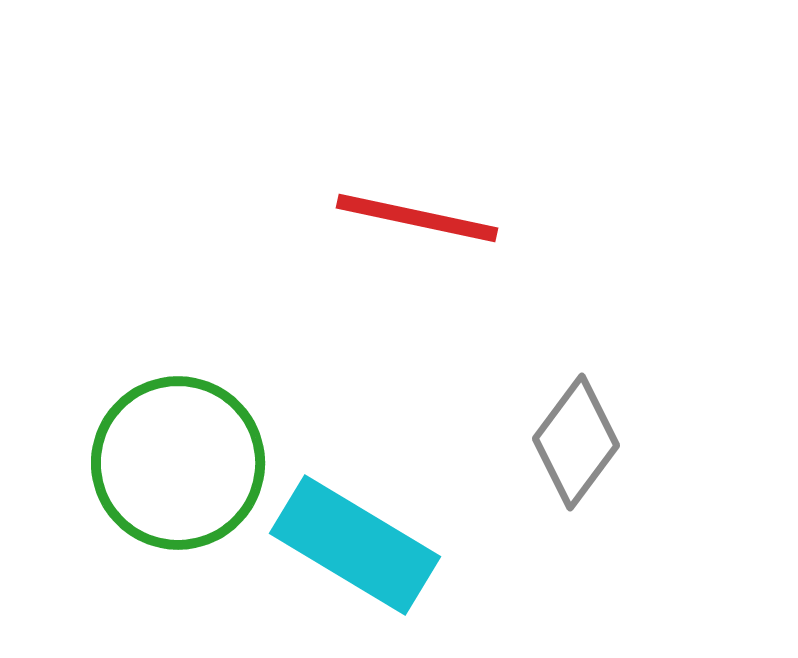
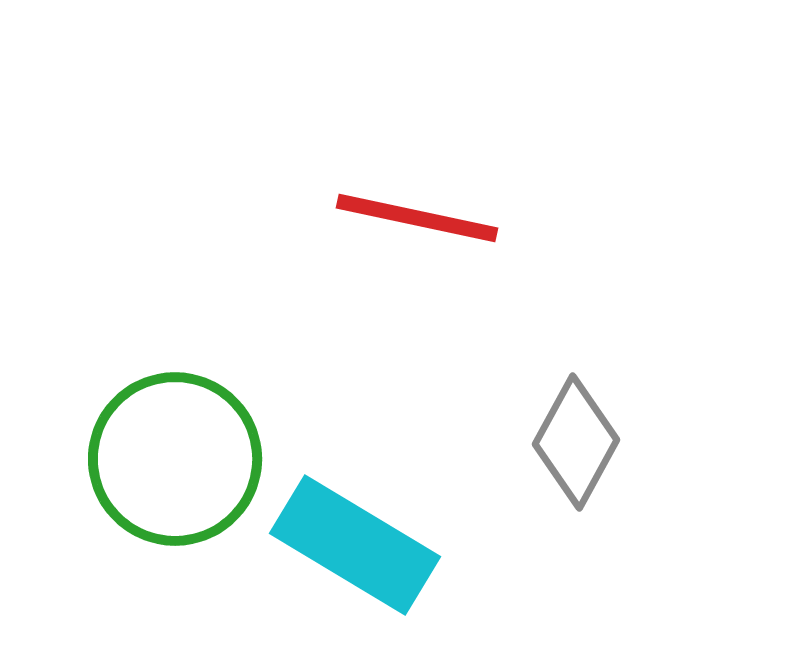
gray diamond: rotated 8 degrees counterclockwise
green circle: moved 3 px left, 4 px up
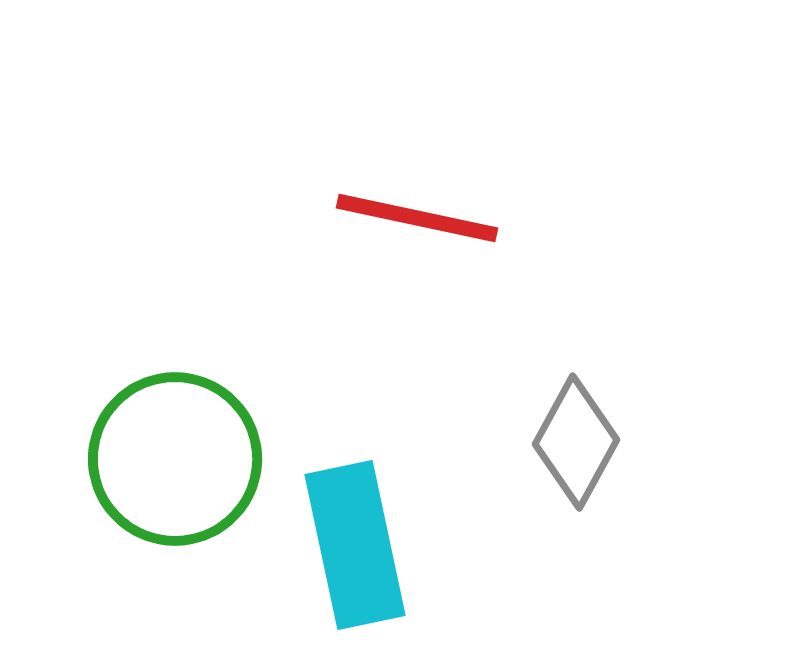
cyan rectangle: rotated 47 degrees clockwise
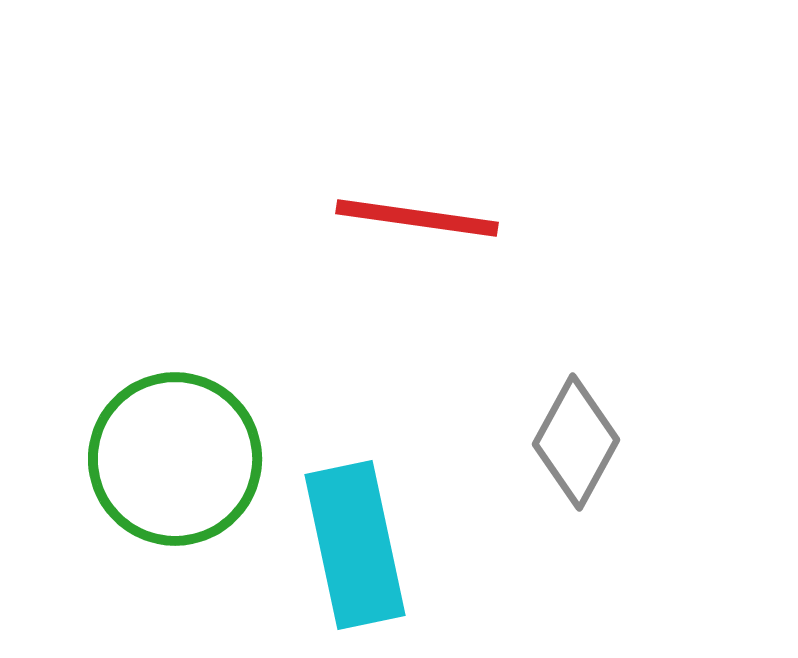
red line: rotated 4 degrees counterclockwise
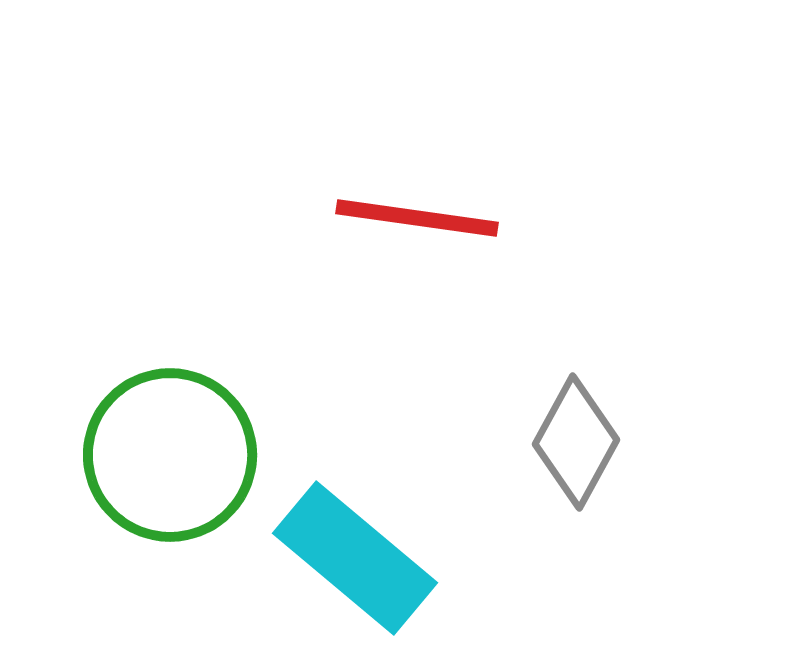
green circle: moved 5 px left, 4 px up
cyan rectangle: moved 13 px down; rotated 38 degrees counterclockwise
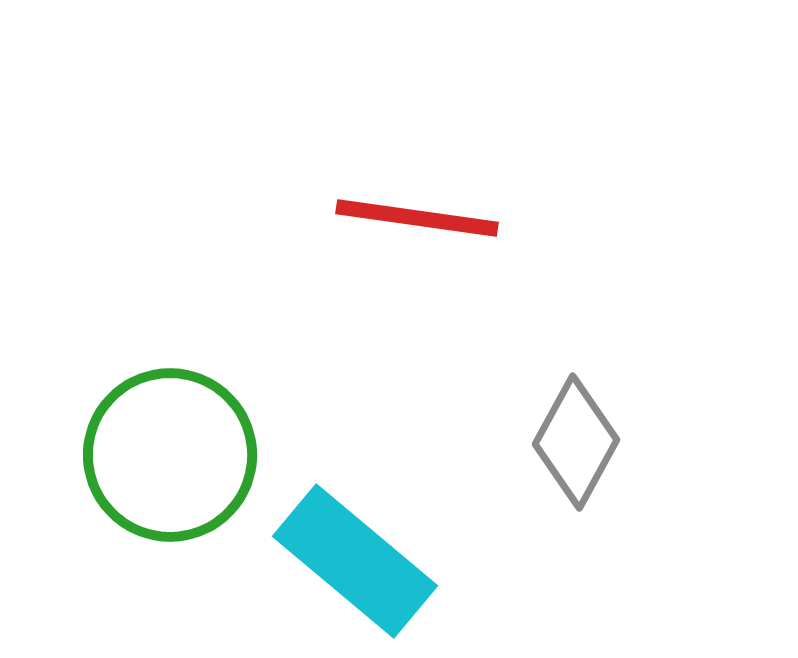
cyan rectangle: moved 3 px down
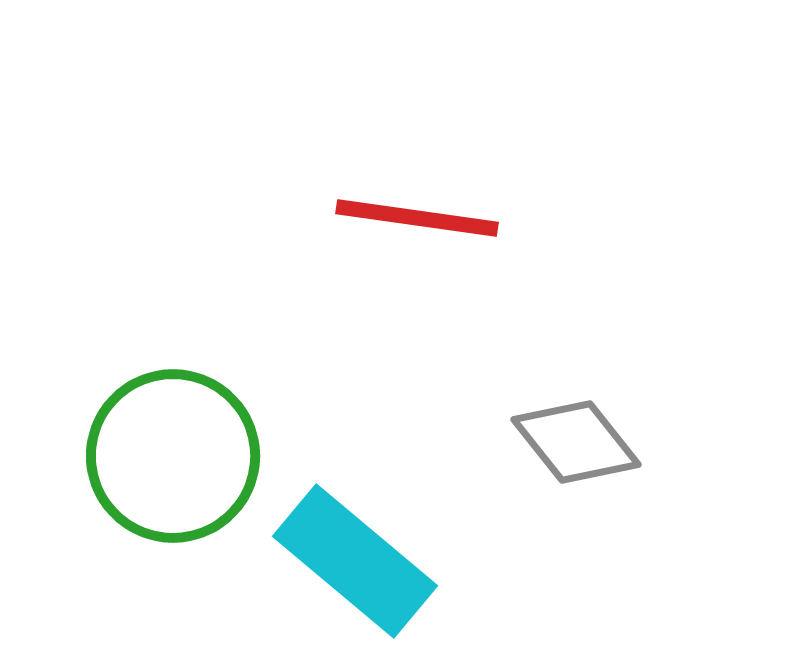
gray diamond: rotated 67 degrees counterclockwise
green circle: moved 3 px right, 1 px down
